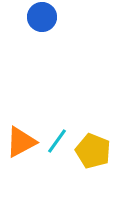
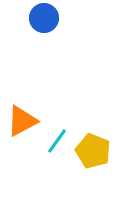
blue circle: moved 2 px right, 1 px down
orange triangle: moved 1 px right, 21 px up
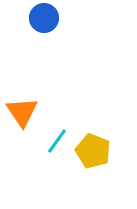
orange triangle: moved 9 px up; rotated 36 degrees counterclockwise
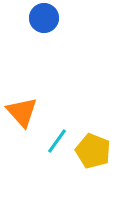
orange triangle: rotated 8 degrees counterclockwise
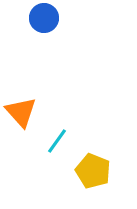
orange triangle: moved 1 px left
yellow pentagon: moved 20 px down
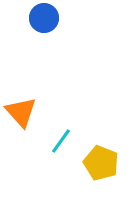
cyan line: moved 4 px right
yellow pentagon: moved 8 px right, 8 px up
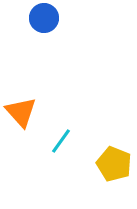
yellow pentagon: moved 13 px right, 1 px down
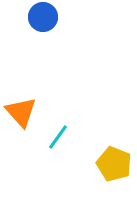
blue circle: moved 1 px left, 1 px up
cyan line: moved 3 px left, 4 px up
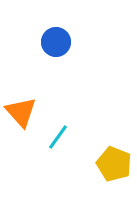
blue circle: moved 13 px right, 25 px down
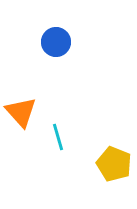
cyan line: rotated 52 degrees counterclockwise
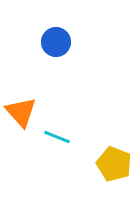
cyan line: moved 1 px left; rotated 52 degrees counterclockwise
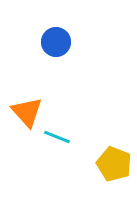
orange triangle: moved 6 px right
